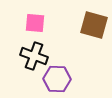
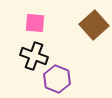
brown square: rotated 32 degrees clockwise
purple hexagon: rotated 20 degrees clockwise
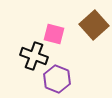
pink square: moved 19 px right, 11 px down; rotated 10 degrees clockwise
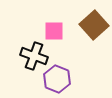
pink square: moved 3 px up; rotated 15 degrees counterclockwise
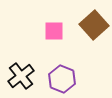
black cross: moved 13 px left, 20 px down; rotated 32 degrees clockwise
purple hexagon: moved 5 px right
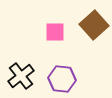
pink square: moved 1 px right, 1 px down
purple hexagon: rotated 16 degrees counterclockwise
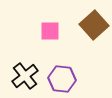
pink square: moved 5 px left, 1 px up
black cross: moved 4 px right
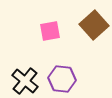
pink square: rotated 10 degrees counterclockwise
black cross: moved 5 px down; rotated 12 degrees counterclockwise
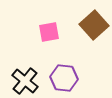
pink square: moved 1 px left, 1 px down
purple hexagon: moved 2 px right, 1 px up
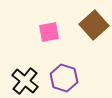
purple hexagon: rotated 12 degrees clockwise
